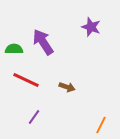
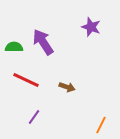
green semicircle: moved 2 px up
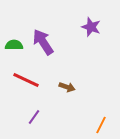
green semicircle: moved 2 px up
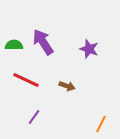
purple star: moved 2 px left, 22 px down
brown arrow: moved 1 px up
orange line: moved 1 px up
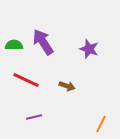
purple line: rotated 42 degrees clockwise
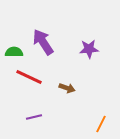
green semicircle: moved 7 px down
purple star: rotated 24 degrees counterclockwise
red line: moved 3 px right, 3 px up
brown arrow: moved 2 px down
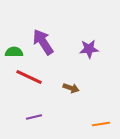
brown arrow: moved 4 px right
orange line: rotated 54 degrees clockwise
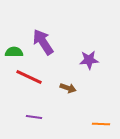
purple star: moved 11 px down
brown arrow: moved 3 px left
purple line: rotated 21 degrees clockwise
orange line: rotated 12 degrees clockwise
